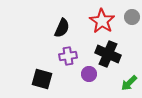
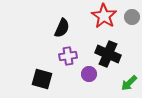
red star: moved 2 px right, 5 px up
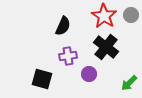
gray circle: moved 1 px left, 2 px up
black semicircle: moved 1 px right, 2 px up
black cross: moved 2 px left, 7 px up; rotated 15 degrees clockwise
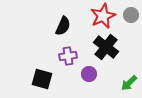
red star: moved 1 px left; rotated 15 degrees clockwise
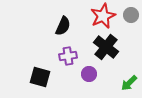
black square: moved 2 px left, 2 px up
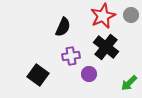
black semicircle: moved 1 px down
purple cross: moved 3 px right
black square: moved 2 px left, 2 px up; rotated 20 degrees clockwise
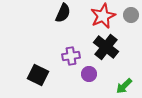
black semicircle: moved 14 px up
black square: rotated 10 degrees counterclockwise
green arrow: moved 5 px left, 3 px down
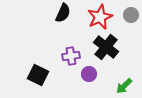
red star: moved 3 px left, 1 px down
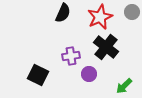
gray circle: moved 1 px right, 3 px up
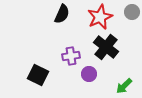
black semicircle: moved 1 px left, 1 px down
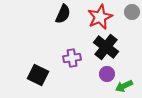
black semicircle: moved 1 px right
purple cross: moved 1 px right, 2 px down
purple circle: moved 18 px right
green arrow: rotated 18 degrees clockwise
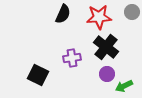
red star: moved 1 px left; rotated 20 degrees clockwise
